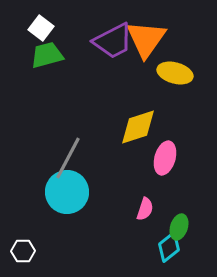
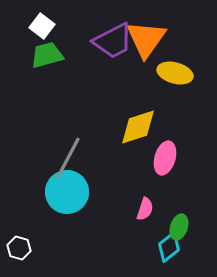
white square: moved 1 px right, 2 px up
white hexagon: moved 4 px left, 3 px up; rotated 15 degrees clockwise
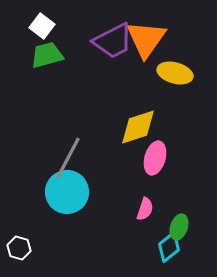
pink ellipse: moved 10 px left
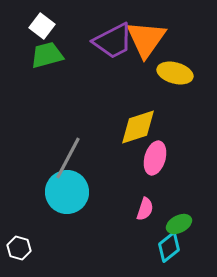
green ellipse: moved 3 px up; rotated 45 degrees clockwise
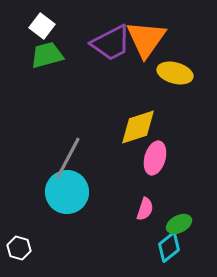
purple trapezoid: moved 2 px left, 2 px down
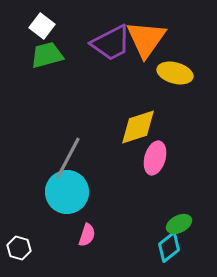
pink semicircle: moved 58 px left, 26 px down
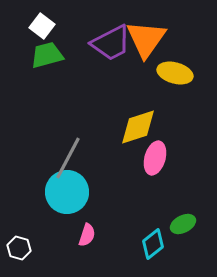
green ellipse: moved 4 px right
cyan diamond: moved 16 px left, 3 px up
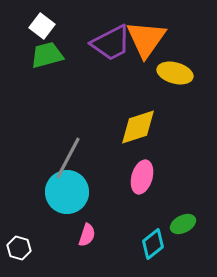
pink ellipse: moved 13 px left, 19 px down
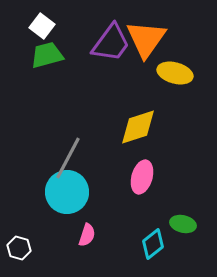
purple trapezoid: rotated 27 degrees counterclockwise
green ellipse: rotated 40 degrees clockwise
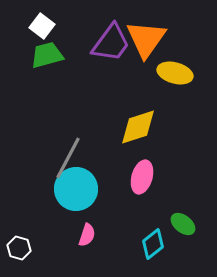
cyan circle: moved 9 px right, 3 px up
green ellipse: rotated 25 degrees clockwise
